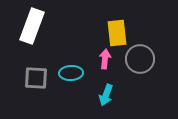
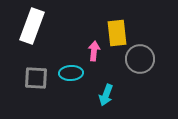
pink arrow: moved 11 px left, 8 px up
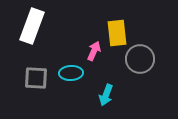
pink arrow: rotated 18 degrees clockwise
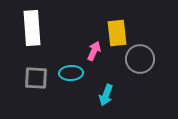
white rectangle: moved 2 px down; rotated 24 degrees counterclockwise
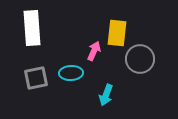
yellow rectangle: rotated 12 degrees clockwise
gray square: rotated 15 degrees counterclockwise
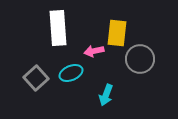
white rectangle: moved 26 px right
pink arrow: rotated 126 degrees counterclockwise
cyan ellipse: rotated 20 degrees counterclockwise
gray square: rotated 30 degrees counterclockwise
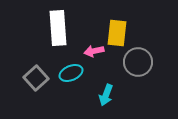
gray circle: moved 2 px left, 3 px down
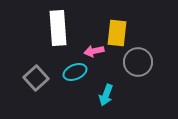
cyan ellipse: moved 4 px right, 1 px up
